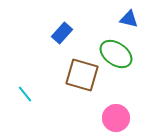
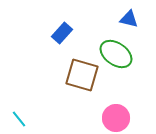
cyan line: moved 6 px left, 25 px down
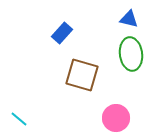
green ellipse: moved 15 px right; rotated 48 degrees clockwise
cyan line: rotated 12 degrees counterclockwise
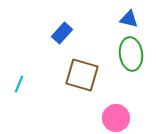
cyan line: moved 35 px up; rotated 72 degrees clockwise
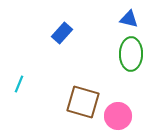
green ellipse: rotated 8 degrees clockwise
brown square: moved 1 px right, 27 px down
pink circle: moved 2 px right, 2 px up
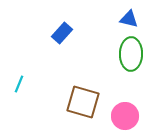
pink circle: moved 7 px right
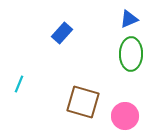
blue triangle: rotated 36 degrees counterclockwise
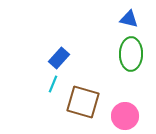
blue triangle: rotated 36 degrees clockwise
blue rectangle: moved 3 px left, 25 px down
cyan line: moved 34 px right
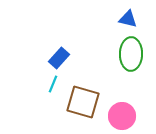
blue triangle: moved 1 px left
pink circle: moved 3 px left
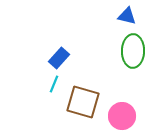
blue triangle: moved 1 px left, 3 px up
green ellipse: moved 2 px right, 3 px up
cyan line: moved 1 px right
